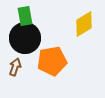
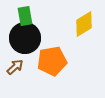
brown arrow: rotated 30 degrees clockwise
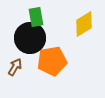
green rectangle: moved 11 px right, 1 px down
black circle: moved 5 px right
brown arrow: rotated 18 degrees counterclockwise
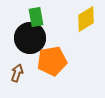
yellow diamond: moved 2 px right, 5 px up
brown arrow: moved 2 px right, 6 px down; rotated 12 degrees counterclockwise
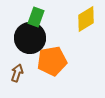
green rectangle: rotated 30 degrees clockwise
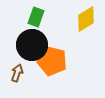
black circle: moved 2 px right, 7 px down
orange pentagon: rotated 24 degrees clockwise
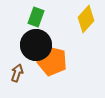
yellow diamond: rotated 16 degrees counterclockwise
black circle: moved 4 px right
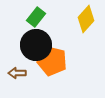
green rectangle: rotated 18 degrees clockwise
brown arrow: rotated 108 degrees counterclockwise
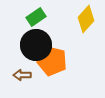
green rectangle: rotated 18 degrees clockwise
brown arrow: moved 5 px right, 2 px down
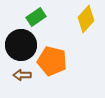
black circle: moved 15 px left
